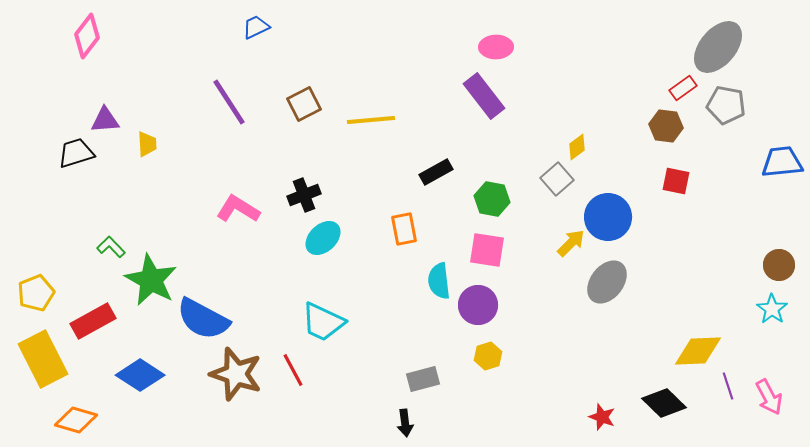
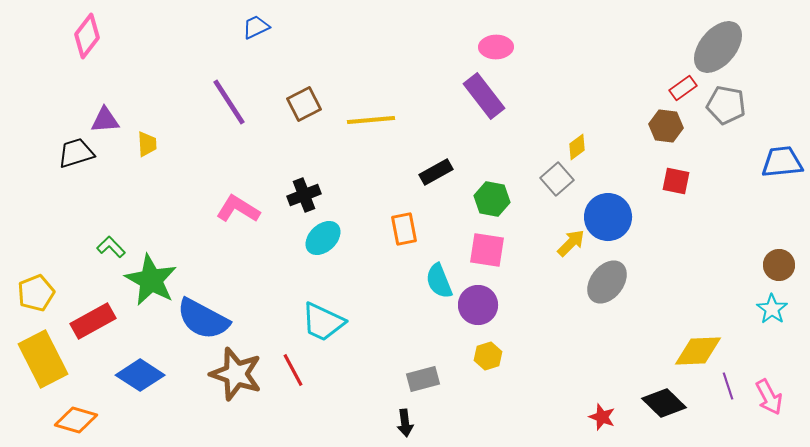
cyan semicircle at (439, 281): rotated 15 degrees counterclockwise
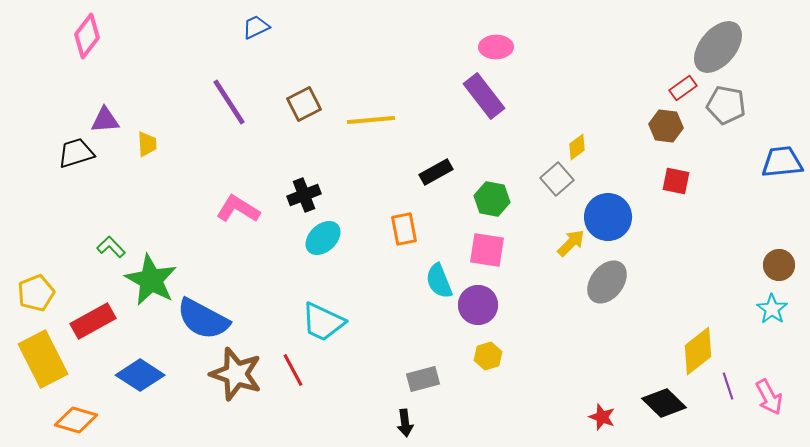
yellow diamond at (698, 351): rotated 36 degrees counterclockwise
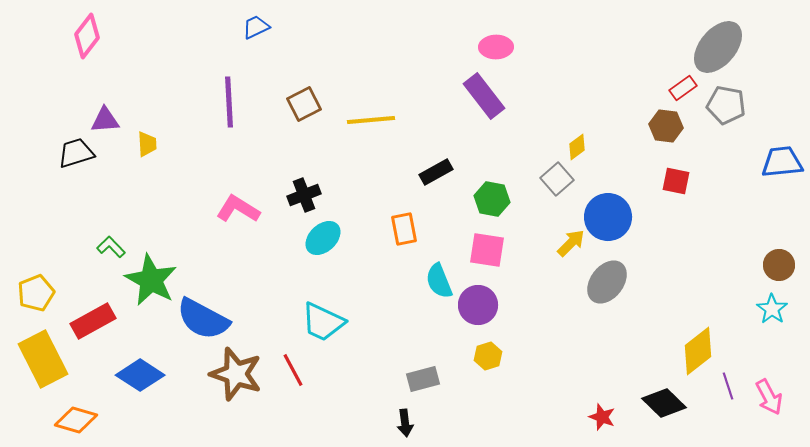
purple line at (229, 102): rotated 30 degrees clockwise
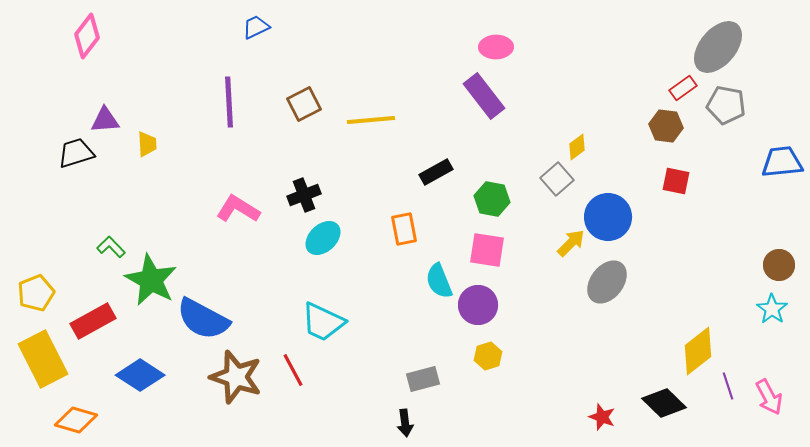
brown star at (236, 374): moved 3 px down
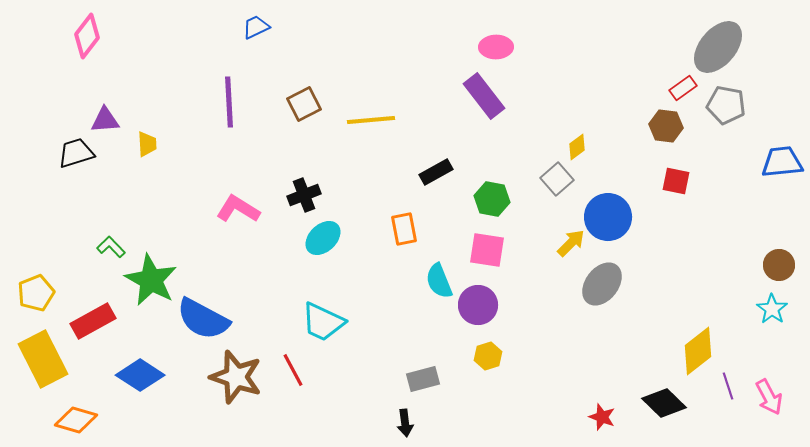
gray ellipse at (607, 282): moved 5 px left, 2 px down
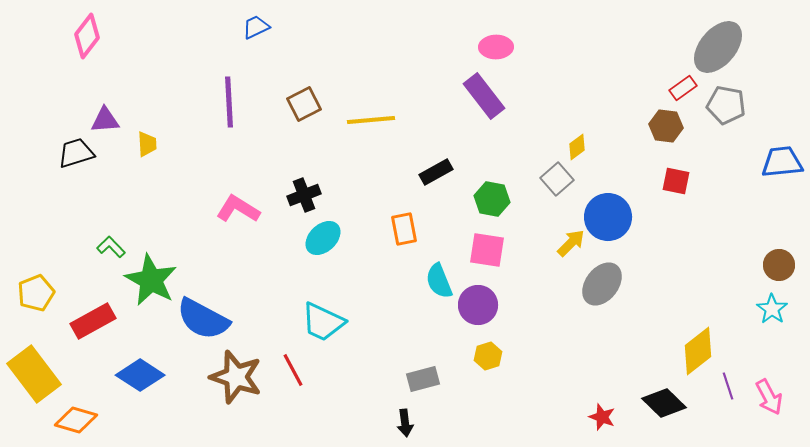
yellow rectangle at (43, 359): moved 9 px left, 15 px down; rotated 10 degrees counterclockwise
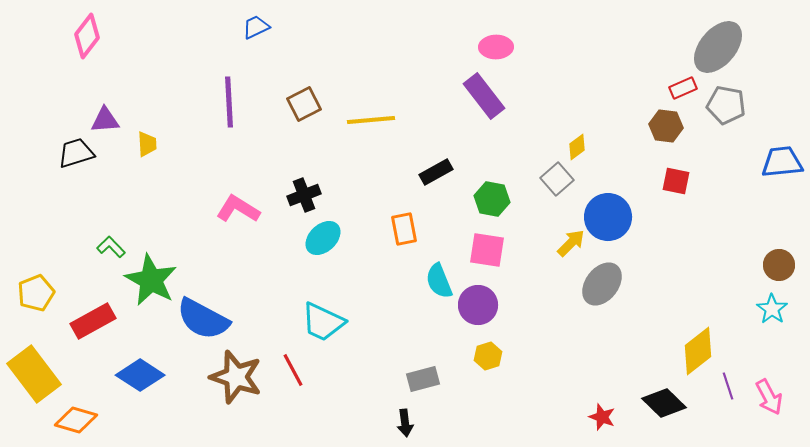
red rectangle at (683, 88): rotated 12 degrees clockwise
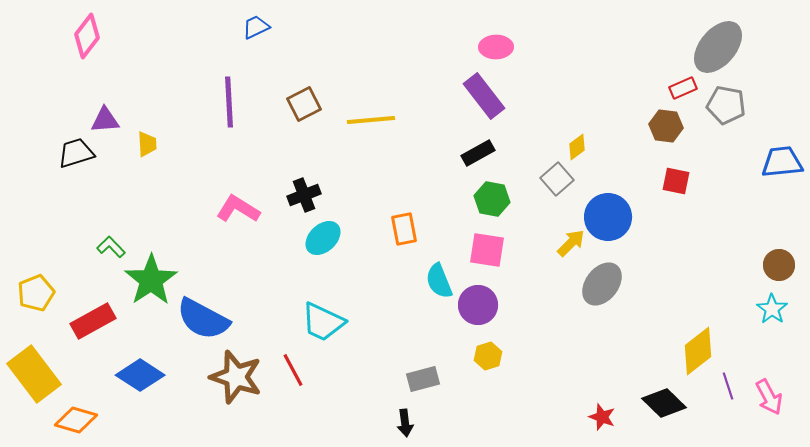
black rectangle at (436, 172): moved 42 px right, 19 px up
green star at (151, 280): rotated 10 degrees clockwise
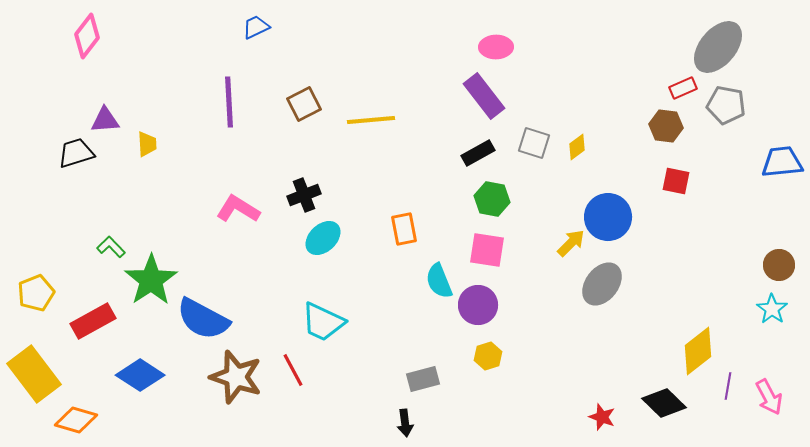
gray square at (557, 179): moved 23 px left, 36 px up; rotated 32 degrees counterclockwise
purple line at (728, 386): rotated 28 degrees clockwise
